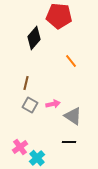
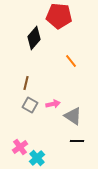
black line: moved 8 px right, 1 px up
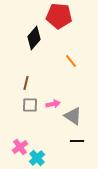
gray square: rotated 28 degrees counterclockwise
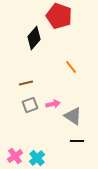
red pentagon: rotated 15 degrees clockwise
orange line: moved 6 px down
brown line: rotated 64 degrees clockwise
gray square: rotated 21 degrees counterclockwise
pink cross: moved 5 px left, 9 px down
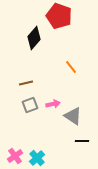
black line: moved 5 px right
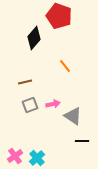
orange line: moved 6 px left, 1 px up
brown line: moved 1 px left, 1 px up
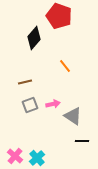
pink cross: rotated 14 degrees counterclockwise
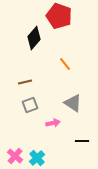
orange line: moved 2 px up
pink arrow: moved 19 px down
gray triangle: moved 13 px up
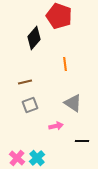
orange line: rotated 32 degrees clockwise
pink arrow: moved 3 px right, 3 px down
pink cross: moved 2 px right, 2 px down
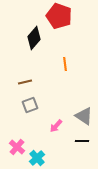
gray triangle: moved 11 px right, 13 px down
pink arrow: rotated 144 degrees clockwise
pink cross: moved 11 px up
